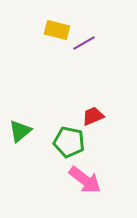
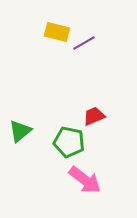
yellow rectangle: moved 2 px down
red trapezoid: moved 1 px right
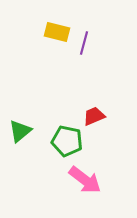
purple line: rotated 45 degrees counterclockwise
green pentagon: moved 2 px left, 1 px up
